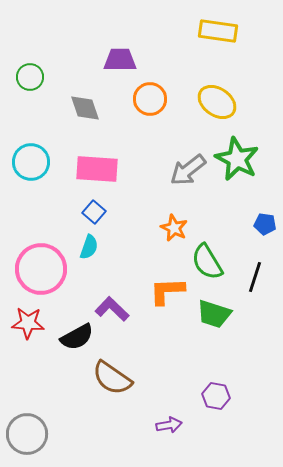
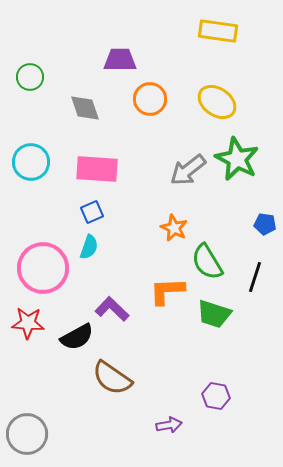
blue square: moved 2 px left; rotated 25 degrees clockwise
pink circle: moved 2 px right, 1 px up
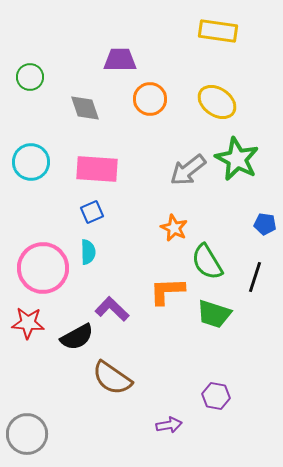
cyan semicircle: moved 1 px left, 5 px down; rotated 20 degrees counterclockwise
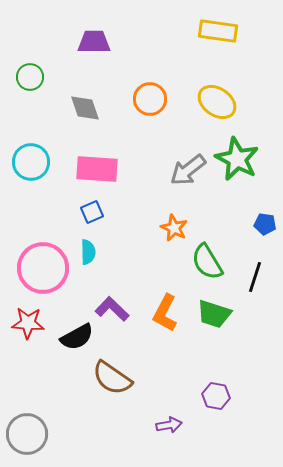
purple trapezoid: moved 26 px left, 18 px up
orange L-shape: moved 2 px left, 22 px down; rotated 60 degrees counterclockwise
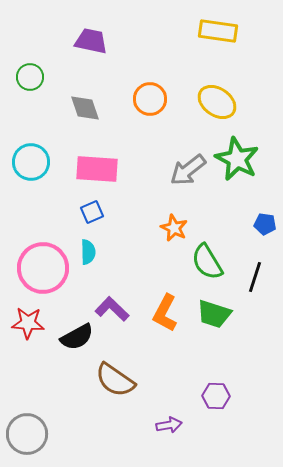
purple trapezoid: moved 3 px left, 1 px up; rotated 12 degrees clockwise
brown semicircle: moved 3 px right, 2 px down
purple hexagon: rotated 8 degrees counterclockwise
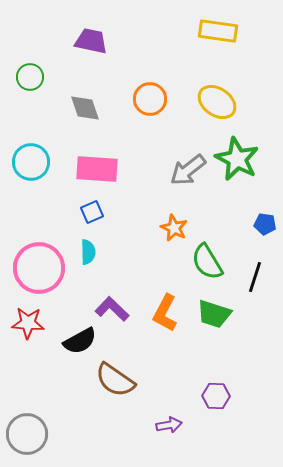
pink circle: moved 4 px left
black semicircle: moved 3 px right, 4 px down
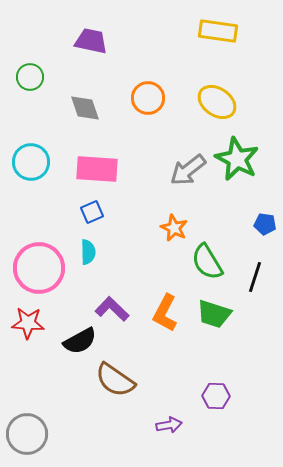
orange circle: moved 2 px left, 1 px up
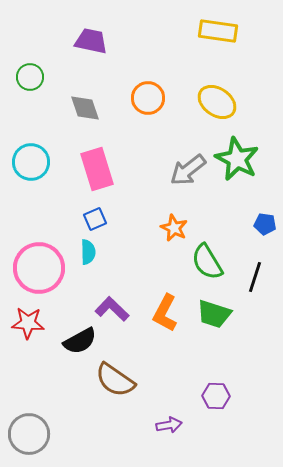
pink rectangle: rotated 69 degrees clockwise
blue square: moved 3 px right, 7 px down
gray circle: moved 2 px right
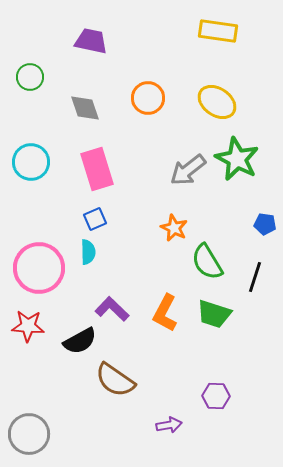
red star: moved 3 px down
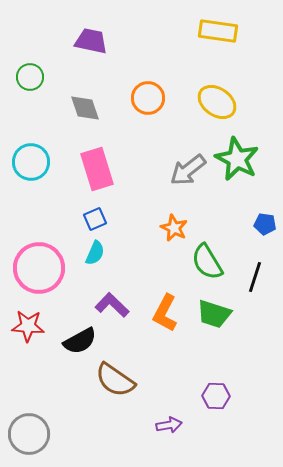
cyan semicircle: moved 7 px right, 1 px down; rotated 25 degrees clockwise
purple L-shape: moved 4 px up
